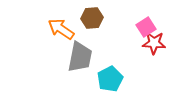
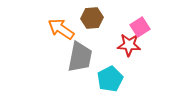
pink square: moved 6 px left
red star: moved 25 px left, 2 px down
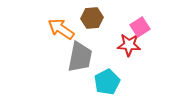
cyan pentagon: moved 3 px left, 3 px down
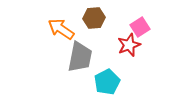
brown hexagon: moved 2 px right
red star: rotated 25 degrees counterclockwise
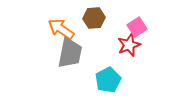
pink square: moved 3 px left
gray trapezoid: moved 10 px left, 4 px up
cyan pentagon: moved 1 px right, 2 px up
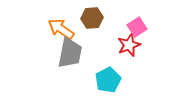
brown hexagon: moved 2 px left
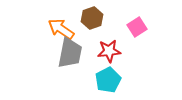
brown hexagon: rotated 15 degrees counterclockwise
red star: moved 20 px left, 6 px down; rotated 15 degrees clockwise
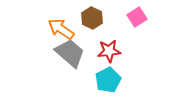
brown hexagon: rotated 15 degrees counterclockwise
pink square: moved 10 px up
gray trapezoid: rotated 60 degrees counterclockwise
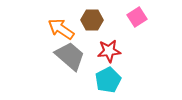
brown hexagon: moved 2 px down; rotated 25 degrees counterclockwise
gray trapezoid: moved 3 px down
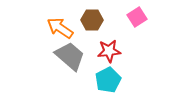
orange arrow: moved 1 px left, 1 px up
